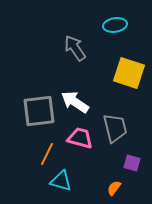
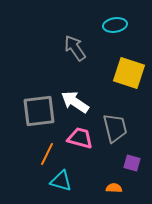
orange semicircle: rotated 56 degrees clockwise
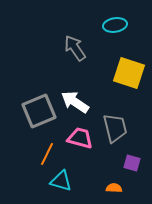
gray square: rotated 16 degrees counterclockwise
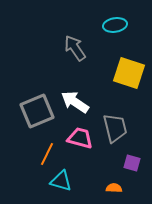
gray square: moved 2 px left
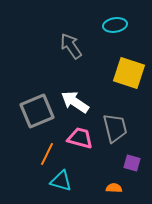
gray arrow: moved 4 px left, 2 px up
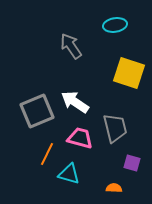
cyan triangle: moved 8 px right, 7 px up
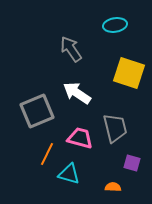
gray arrow: moved 3 px down
white arrow: moved 2 px right, 9 px up
orange semicircle: moved 1 px left, 1 px up
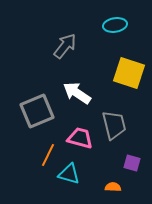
gray arrow: moved 6 px left, 3 px up; rotated 72 degrees clockwise
gray trapezoid: moved 1 px left, 3 px up
orange line: moved 1 px right, 1 px down
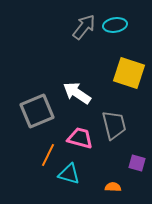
gray arrow: moved 19 px right, 19 px up
purple square: moved 5 px right
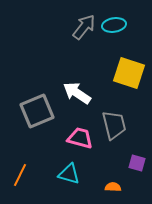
cyan ellipse: moved 1 px left
orange line: moved 28 px left, 20 px down
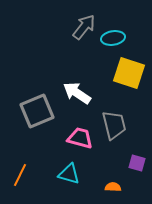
cyan ellipse: moved 1 px left, 13 px down
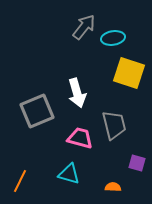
white arrow: rotated 140 degrees counterclockwise
orange line: moved 6 px down
